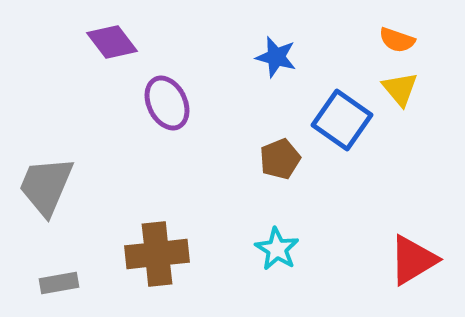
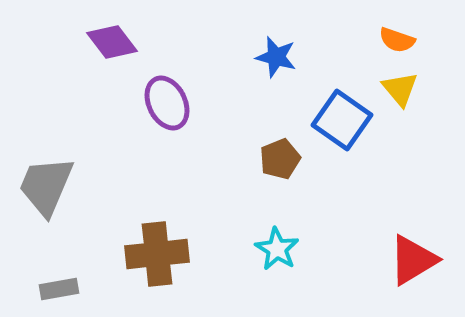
gray rectangle: moved 6 px down
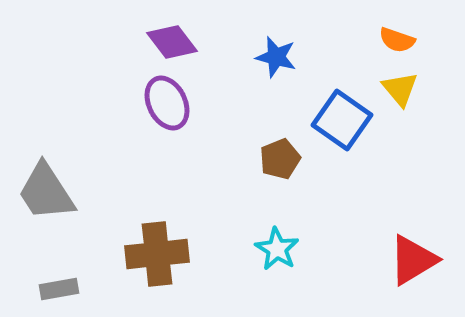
purple diamond: moved 60 px right
gray trapezoid: moved 6 px down; rotated 56 degrees counterclockwise
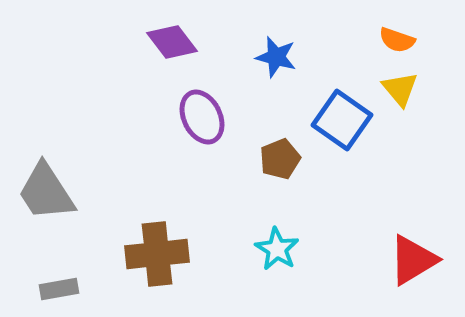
purple ellipse: moved 35 px right, 14 px down
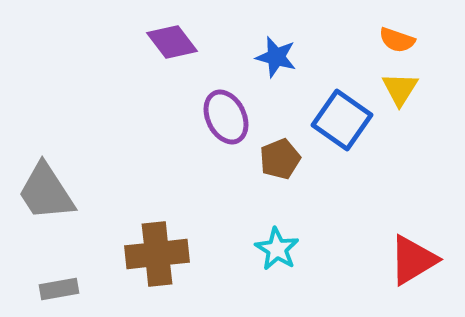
yellow triangle: rotated 12 degrees clockwise
purple ellipse: moved 24 px right
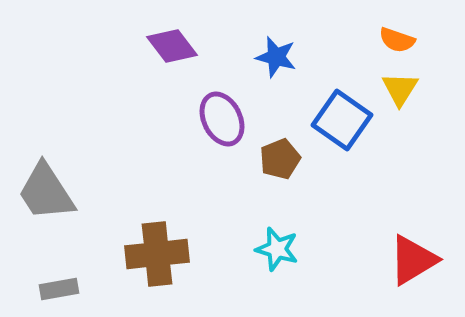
purple diamond: moved 4 px down
purple ellipse: moved 4 px left, 2 px down
cyan star: rotated 15 degrees counterclockwise
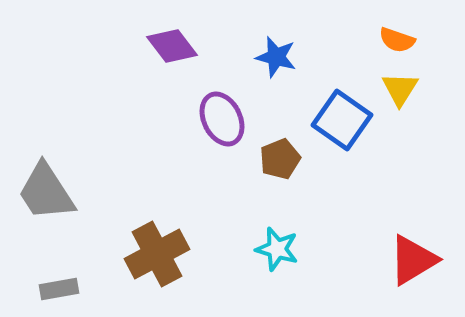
brown cross: rotated 22 degrees counterclockwise
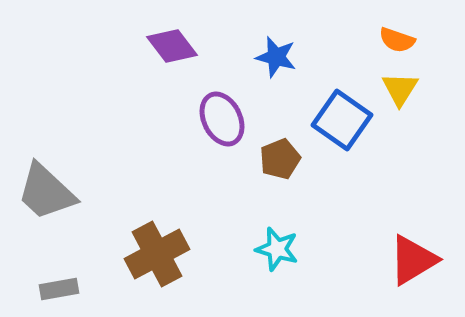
gray trapezoid: rotated 14 degrees counterclockwise
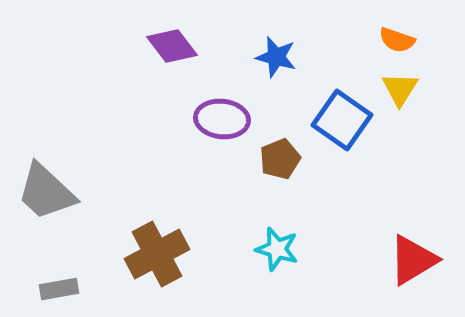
purple ellipse: rotated 58 degrees counterclockwise
